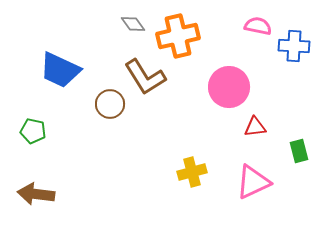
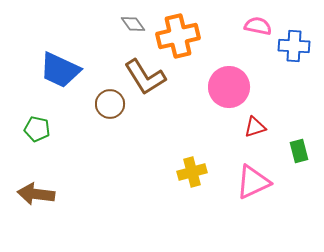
red triangle: rotated 10 degrees counterclockwise
green pentagon: moved 4 px right, 2 px up
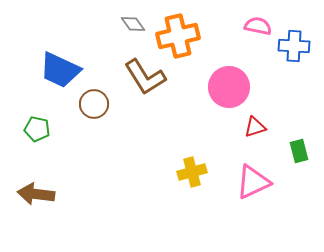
brown circle: moved 16 px left
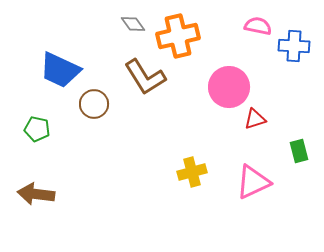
red triangle: moved 8 px up
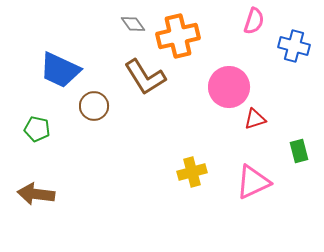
pink semicircle: moved 4 px left, 5 px up; rotated 96 degrees clockwise
blue cross: rotated 12 degrees clockwise
brown circle: moved 2 px down
